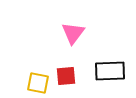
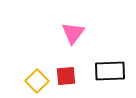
yellow square: moved 1 px left, 2 px up; rotated 35 degrees clockwise
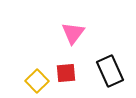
black rectangle: rotated 68 degrees clockwise
red square: moved 3 px up
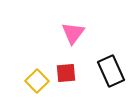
black rectangle: moved 1 px right
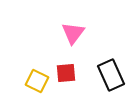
black rectangle: moved 4 px down
yellow square: rotated 20 degrees counterclockwise
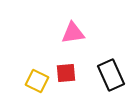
pink triangle: rotated 45 degrees clockwise
